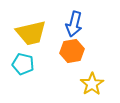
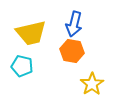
orange hexagon: rotated 20 degrees clockwise
cyan pentagon: moved 1 px left, 2 px down
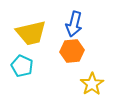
orange hexagon: rotated 15 degrees counterclockwise
cyan pentagon: rotated 10 degrees clockwise
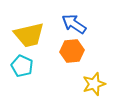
blue arrow: rotated 110 degrees clockwise
yellow trapezoid: moved 2 px left, 2 px down
yellow star: moved 2 px right; rotated 15 degrees clockwise
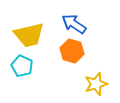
orange hexagon: rotated 20 degrees clockwise
yellow star: moved 2 px right
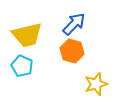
blue arrow: rotated 100 degrees clockwise
yellow trapezoid: moved 2 px left
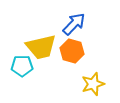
yellow trapezoid: moved 14 px right, 12 px down
cyan pentagon: rotated 25 degrees counterclockwise
yellow star: moved 3 px left
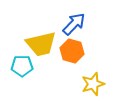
yellow trapezoid: moved 3 px up
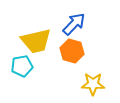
yellow trapezoid: moved 5 px left, 3 px up
cyan pentagon: rotated 10 degrees counterclockwise
yellow star: rotated 20 degrees clockwise
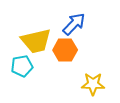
orange hexagon: moved 7 px left, 1 px up; rotated 15 degrees counterclockwise
